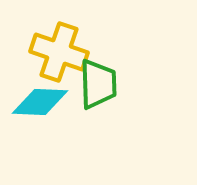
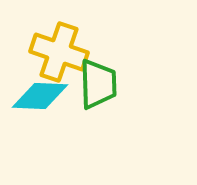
cyan diamond: moved 6 px up
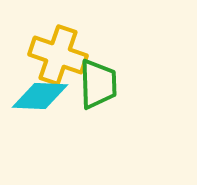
yellow cross: moved 1 px left, 3 px down
